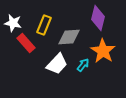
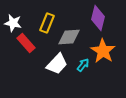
yellow rectangle: moved 3 px right, 2 px up
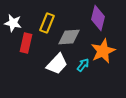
red rectangle: rotated 54 degrees clockwise
orange star: rotated 15 degrees clockwise
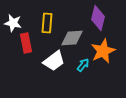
yellow rectangle: rotated 18 degrees counterclockwise
gray diamond: moved 3 px right, 1 px down
red rectangle: rotated 24 degrees counterclockwise
white trapezoid: moved 3 px left, 3 px up; rotated 10 degrees clockwise
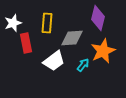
white star: rotated 30 degrees counterclockwise
